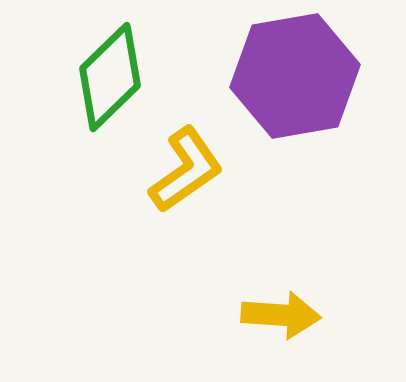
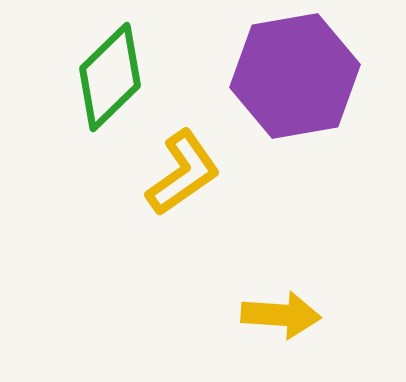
yellow L-shape: moved 3 px left, 3 px down
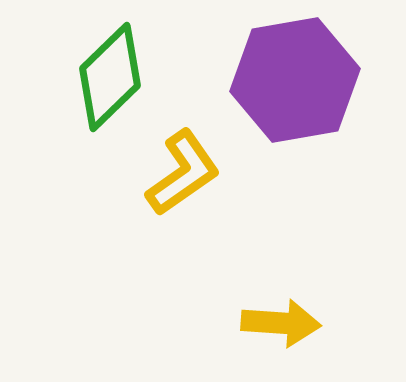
purple hexagon: moved 4 px down
yellow arrow: moved 8 px down
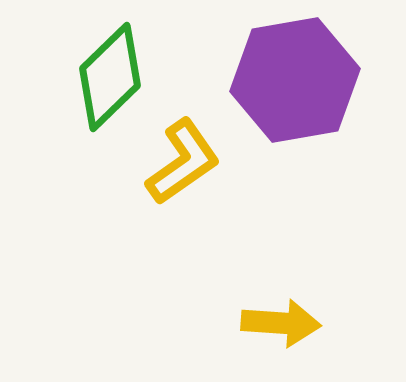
yellow L-shape: moved 11 px up
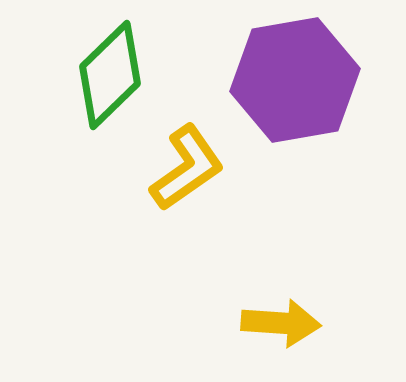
green diamond: moved 2 px up
yellow L-shape: moved 4 px right, 6 px down
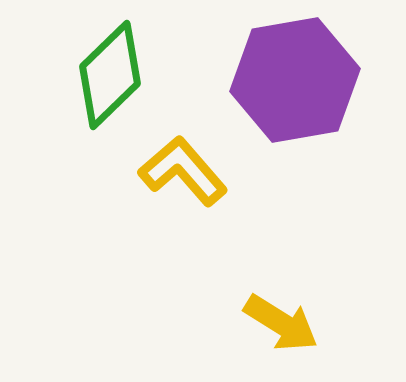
yellow L-shape: moved 4 px left, 3 px down; rotated 96 degrees counterclockwise
yellow arrow: rotated 28 degrees clockwise
